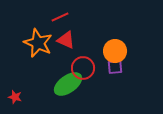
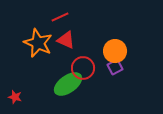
purple square: rotated 21 degrees counterclockwise
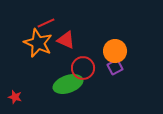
red line: moved 14 px left, 6 px down
green ellipse: rotated 16 degrees clockwise
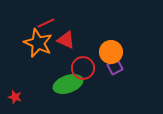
orange circle: moved 4 px left, 1 px down
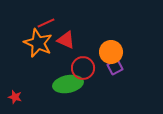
green ellipse: rotated 8 degrees clockwise
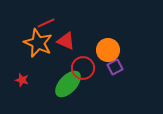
red triangle: moved 1 px down
orange circle: moved 3 px left, 2 px up
green ellipse: rotated 36 degrees counterclockwise
red star: moved 7 px right, 17 px up
